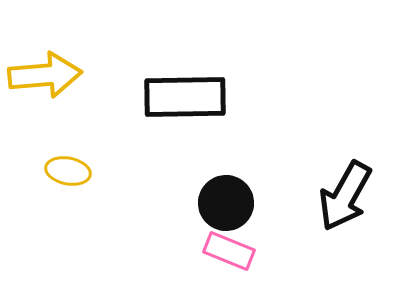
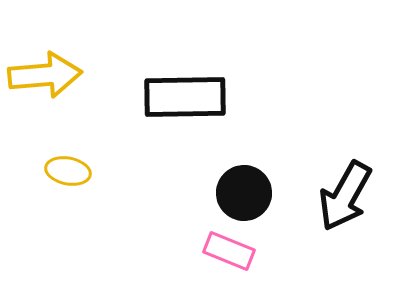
black circle: moved 18 px right, 10 px up
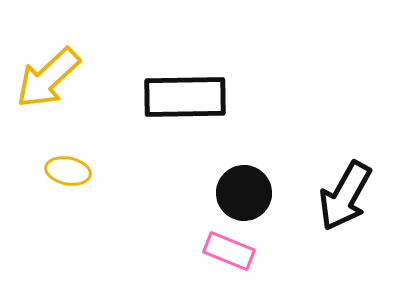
yellow arrow: moved 3 px right, 3 px down; rotated 142 degrees clockwise
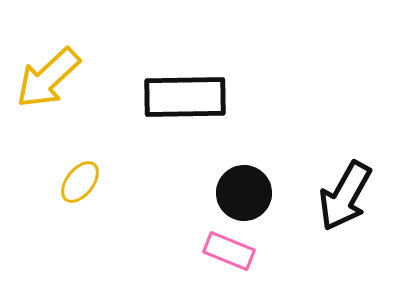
yellow ellipse: moved 12 px right, 11 px down; rotated 63 degrees counterclockwise
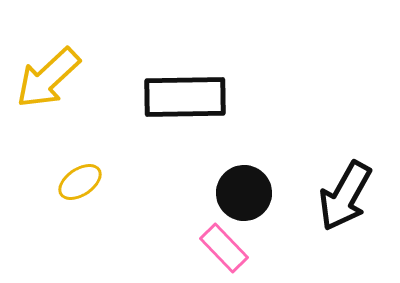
yellow ellipse: rotated 18 degrees clockwise
pink rectangle: moved 5 px left, 3 px up; rotated 24 degrees clockwise
